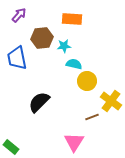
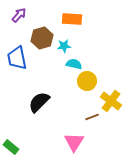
brown hexagon: rotated 10 degrees counterclockwise
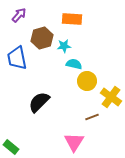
yellow cross: moved 4 px up
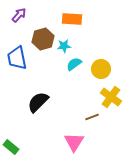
brown hexagon: moved 1 px right, 1 px down
cyan semicircle: rotated 49 degrees counterclockwise
yellow circle: moved 14 px right, 12 px up
black semicircle: moved 1 px left
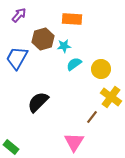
blue trapezoid: rotated 40 degrees clockwise
brown line: rotated 32 degrees counterclockwise
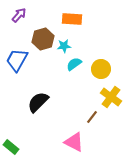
blue trapezoid: moved 2 px down
pink triangle: rotated 35 degrees counterclockwise
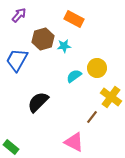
orange rectangle: moved 2 px right; rotated 24 degrees clockwise
cyan semicircle: moved 12 px down
yellow circle: moved 4 px left, 1 px up
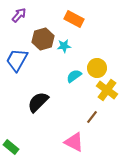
yellow cross: moved 4 px left, 7 px up
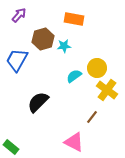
orange rectangle: rotated 18 degrees counterclockwise
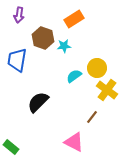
purple arrow: rotated 147 degrees clockwise
orange rectangle: rotated 42 degrees counterclockwise
brown hexagon: moved 1 px up; rotated 25 degrees counterclockwise
blue trapezoid: rotated 20 degrees counterclockwise
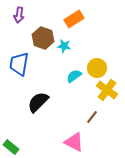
cyan star: rotated 16 degrees clockwise
blue trapezoid: moved 2 px right, 4 px down
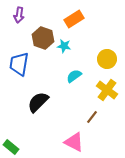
yellow circle: moved 10 px right, 9 px up
